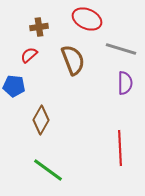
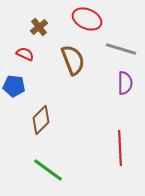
brown cross: rotated 30 degrees counterclockwise
red semicircle: moved 4 px left, 1 px up; rotated 66 degrees clockwise
brown diamond: rotated 16 degrees clockwise
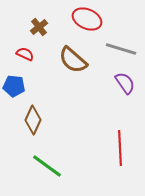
brown semicircle: rotated 152 degrees clockwise
purple semicircle: rotated 35 degrees counterclockwise
brown diamond: moved 8 px left; rotated 20 degrees counterclockwise
green line: moved 1 px left, 4 px up
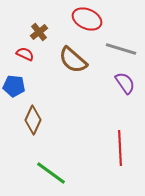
brown cross: moved 5 px down
green line: moved 4 px right, 7 px down
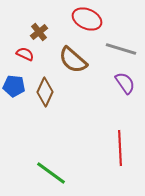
brown diamond: moved 12 px right, 28 px up
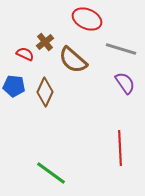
brown cross: moved 6 px right, 10 px down
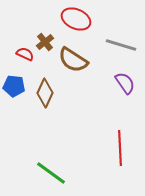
red ellipse: moved 11 px left
gray line: moved 4 px up
brown semicircle: rotated 8 degrees counterclockwise
brown diamond: moved 1 px down
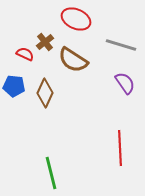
green line: rotated 40 degrees clockwise
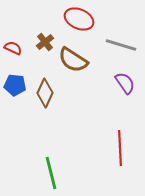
red ellipse: moved 3 px right
red semicircle: moved 12 px left, 6 px up
blue pentagon: moved 1 px right, 1 px up
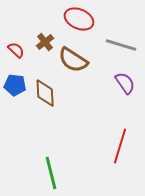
red semicircle: moved 3 px right, 2 px down; rotated 18 degrees clockwise
brown diamond: rotated 28 degrees counterclockwise
red line: moved 2 px up; rotated 20 degrees clockwise
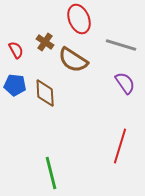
red ellipse: rotated 44 degrees clockwise
brown cross: rotated 18 degrees counterclockwise
red semicircle: rotated 18 degrees clockwise
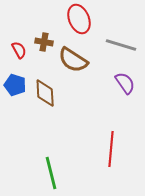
brown cross: moved 1 px left; rotated 24 degrees counterclockwise
red semicircle: moved 3 px right
blue pentagon: rotated 10 degrees clockwise
red line: moved 9 px left, 3 px down; rotated 12 degrees counterclockwise
